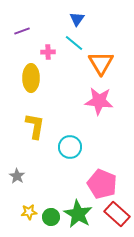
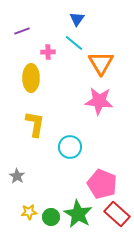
yellow L-shape: moved 2 px up
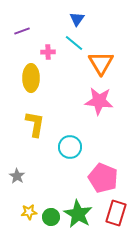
pink pentagon: moved 1 px right, 6 px up
red rectangle: moved 1 px left, 1 px up; rotated 65 degrees clockwise
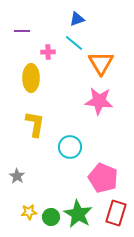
blue triangle: rotated 35 degrees clockwise
purple line: rotated 21 degrees clockwise
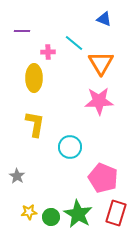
blue triangle: moved 27 px right; rotated 42 degrees clockwise
yellow ellipse: moved 3 px right
pink star: rotated 8 degrees counterclockwise
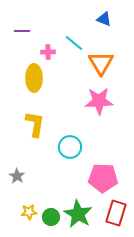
pink pentagon: rotated 20 degrees counterclockwise
